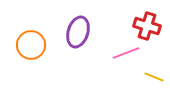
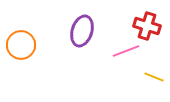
purple ellipse: moved 4 px right, 1 px up
orange circle: moved 10 px left
pink line: moved 2 px up
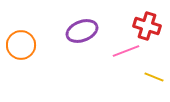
purple ellipse: rotated 52 degrees clockwise
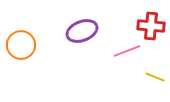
red cross: moved 4 px right; rotated 12 degrees counterclockwise
pink line: moved 1 px right
yellow line: moved 1 px right
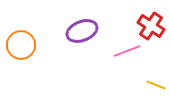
red cross: rotated 28 degrees clockwise
yellow line: moved 1 px right, 8 px down
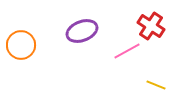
pink line: rotated 8 degrees counterclockwise
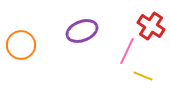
pink line: rotated 36 degrees counterclockwise
yellow line: moved 13 px left, 9 px up
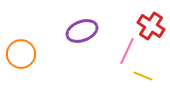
orange circle: moved 9 px down
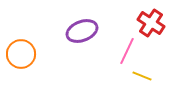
red cross: moved 3 px up
yellow line: moved 1 px left
